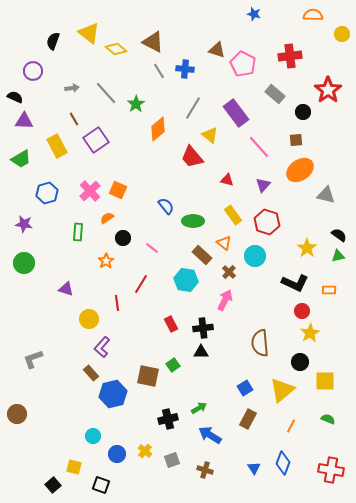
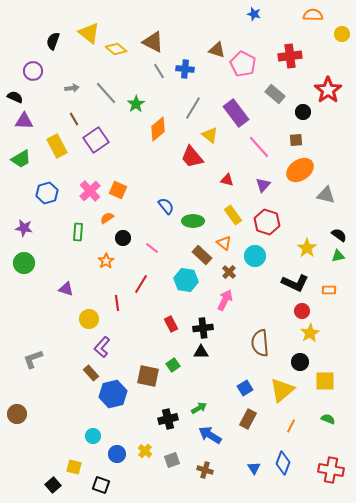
purple star at (24, 224): moved 4 px down
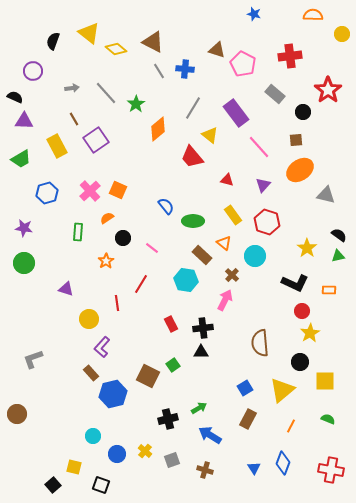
brown cross at (229, 272): moved 3 px right, 3 px down
brown square at (148, 376): rotated 15 degrees clockwise
